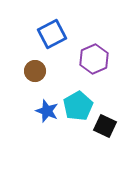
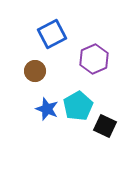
blue star: moved 2 px up
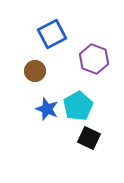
purple hexagon: rotated 16 degrees counterclockwise
black square: moved 16 px left, 12 px down
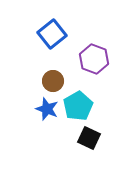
blue square: rotated 12 degrees counterclockwise
brown circle: moved 18 px right, 10 px down
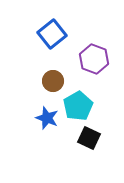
blue star: moved 9 px down
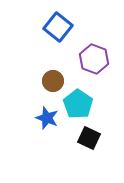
blue square: moved 6 px right, 7 px up; rotated 12 degrees counterclockwise
cyan pentagon: moved 2 px up; rotated 8 degrees counterclockwise
